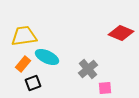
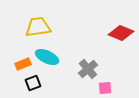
yellow trapezoid: moved 14 px right, 9 px up
orange rectangle: rotated 28 degrees clockwise
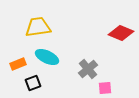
orange rectangle: moved 5 px left
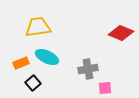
orange rectangle: moved 3 px right, 1 px up
gray cross: rotated 30 degrees clockwise
black square: rotated 21 degrees counterclockwise
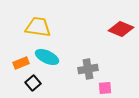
yellow trapezoid: rotated 16 degrees clockwise
red diamond: moved 4 px up
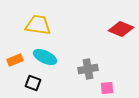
yellow trapezoid: moved 2 px up
cyan ellipse: moved 2 px left
orange rectangle: moved 6 px left, 3 px up
black square: rotated 28 degrees counterclockwise
pink square: moved 2 px right
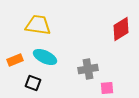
red diamond: rotated 55 degrees counterclockwise
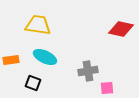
red diamond: rotated 45 degrees clockwise
orange rectangle: moved 4 px left; rotated 14 degrees clockwise
gray cross: moved 2 px down
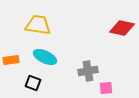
red diamond: moved 1 px right, 1 px up
pink square: moved 1 px left
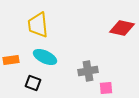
yellow trapezoid: rotated 104 degrees counterclockwise
